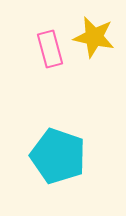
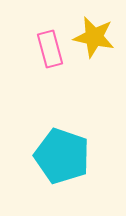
cyan pentagon: moved 4 px right
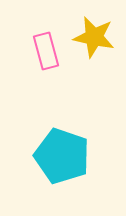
pink rectangle: moved 4 px left, 2 px down
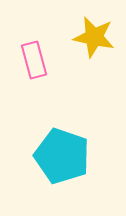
pink rectangle: moved 12 px left, 9 px down
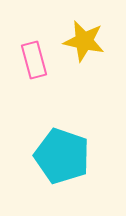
yellow star: moved 10 px left, 4 px down
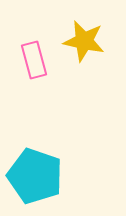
cyan pentagon: moved 27 px left, 20 px down
